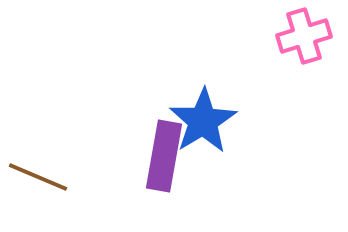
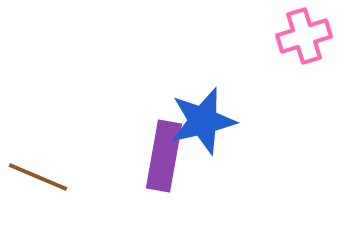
blue star: rotated 18 degrees clockwise
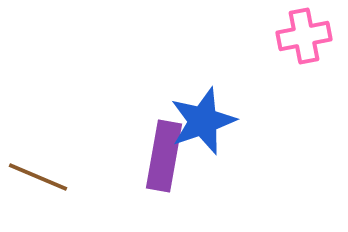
pink cross: rotated 6 degrees clockwise
blue star: rotated 6 degrees counterclockwise
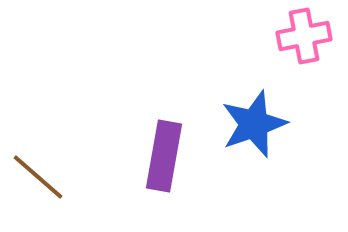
blue star: moved 51 px right, 3 px down
brown line: rotated 18 degrees clockwise
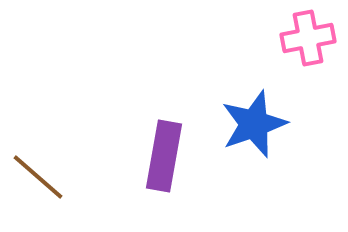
pink cross: moved 4 px right, 2 px down
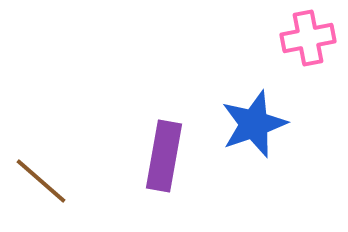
brown line: moved 3 px right, 4 px down
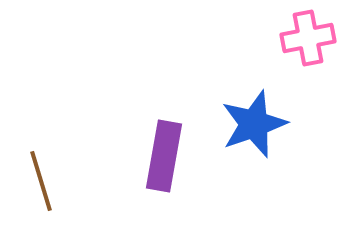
brown line: rotated 32 degrees clockwise
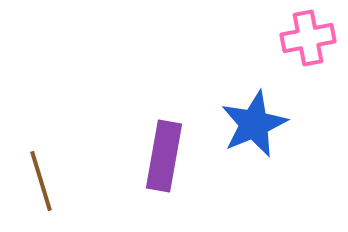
blue star: rotated 4 degrees counterclockwise
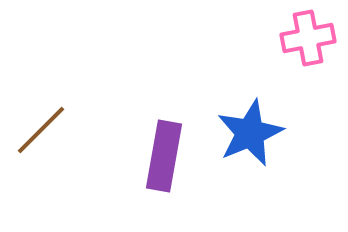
blue star: moved 4 px left, 9 px down
brown line: moved 51 px up; rotated 62 degrees clockwise
